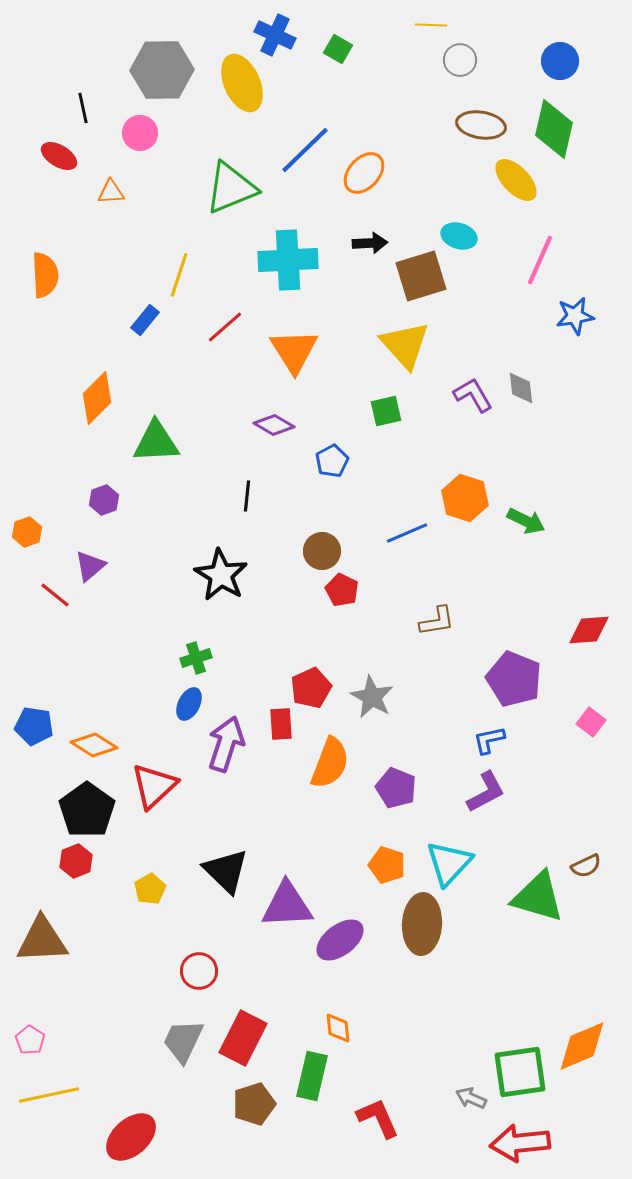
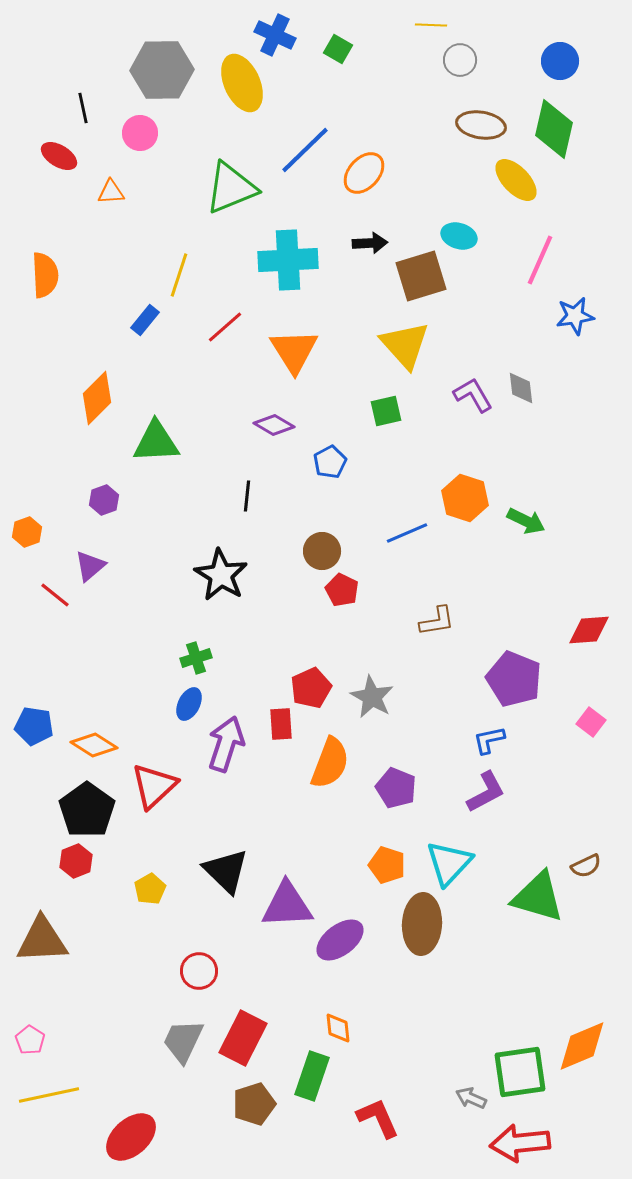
blue pentagon at (332, 461): moved 2 px left, 1 px down
green rectangle at (312, 1076): rotated 6 degrees clockwise
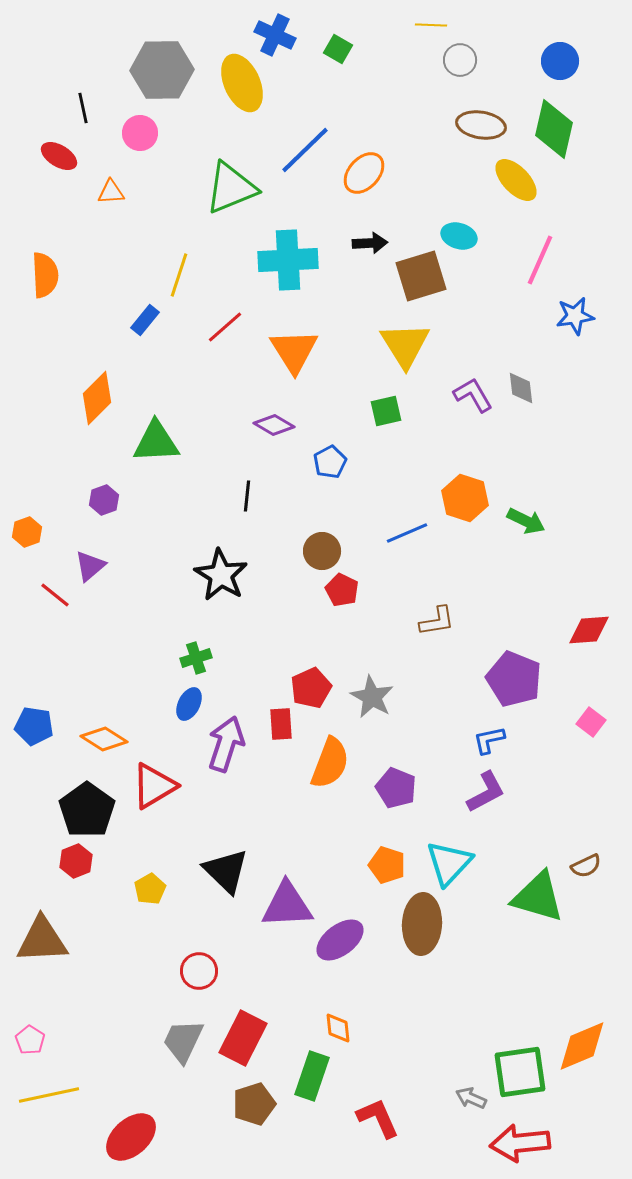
yellow triangle at (405, 345): rotated 10 degrees clockwise
orange diamond at (94, 745): moved 10 px right, 6 px up
red triangle at (154, 786): rotated 12 degrees clockwise
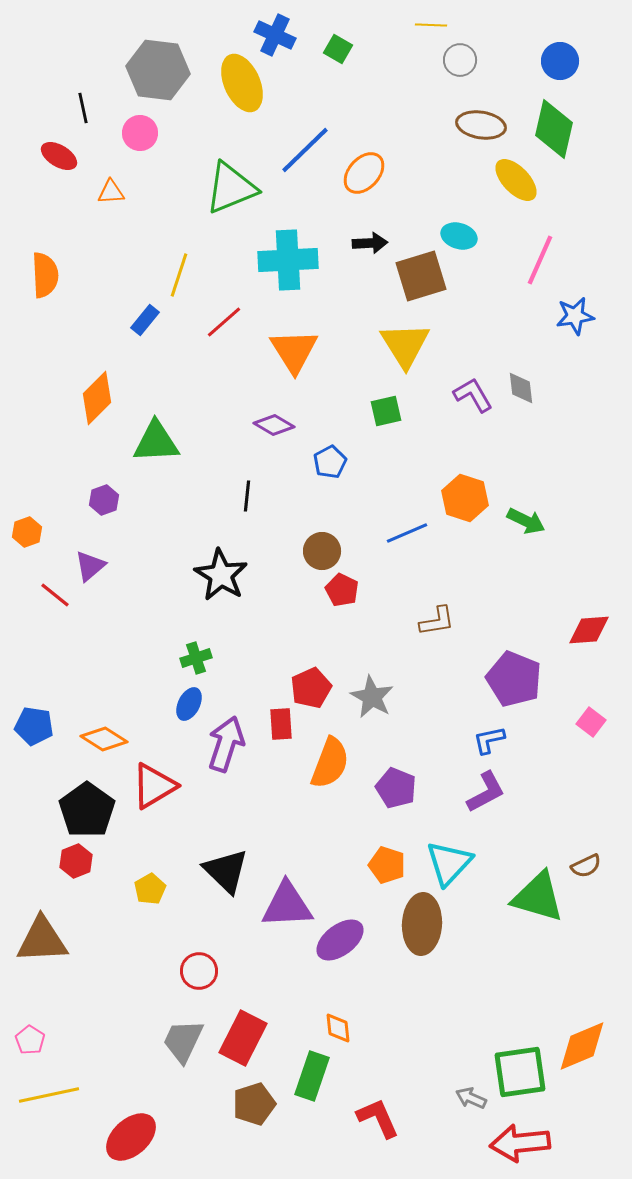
gray hexagon at (162, 70): moved 4 px left; rotated 8 degrees clockwise
red line at (225, 327): moved 1 px left, 5 px up
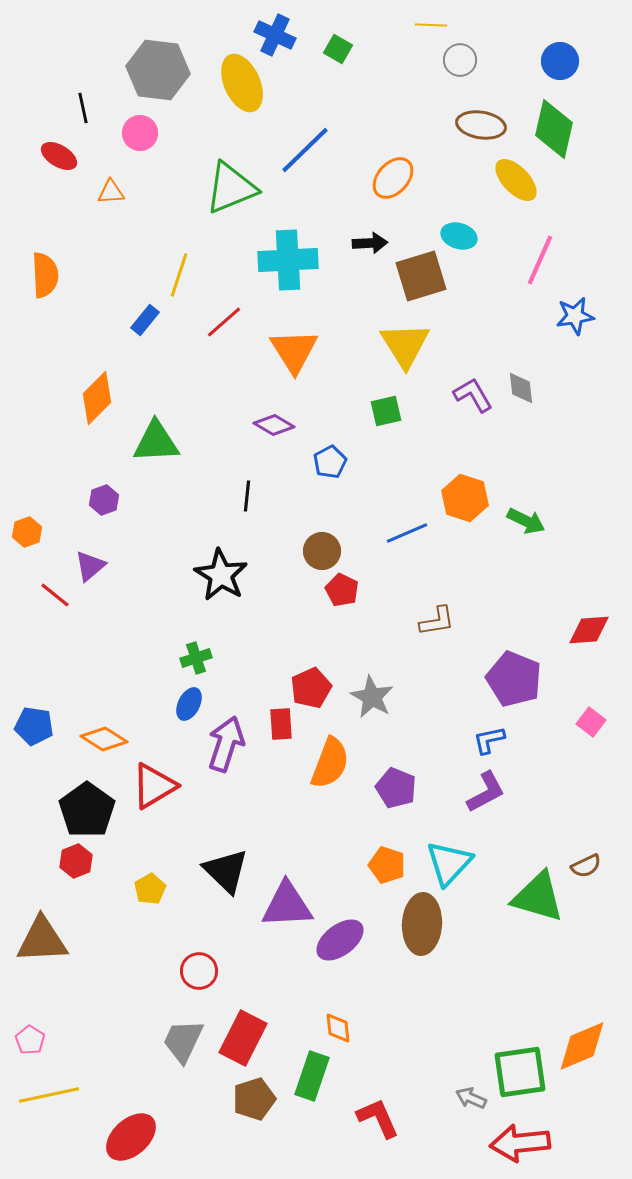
orange ellipse at (364, 173): moved 29 px right, 5 px down
brown pentagon at (254, 1104): moved 5 px up
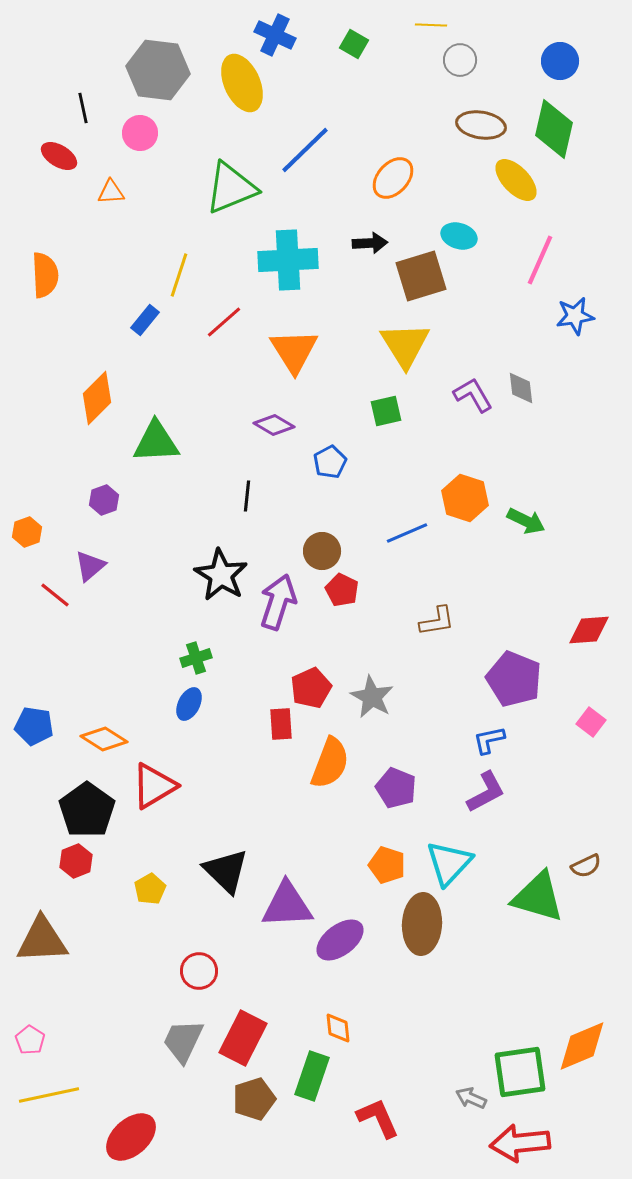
green square at (338, 49): moved 16 px right, 5 px up
purple arrow at (226, 744): moved 52 px right, 142 px up
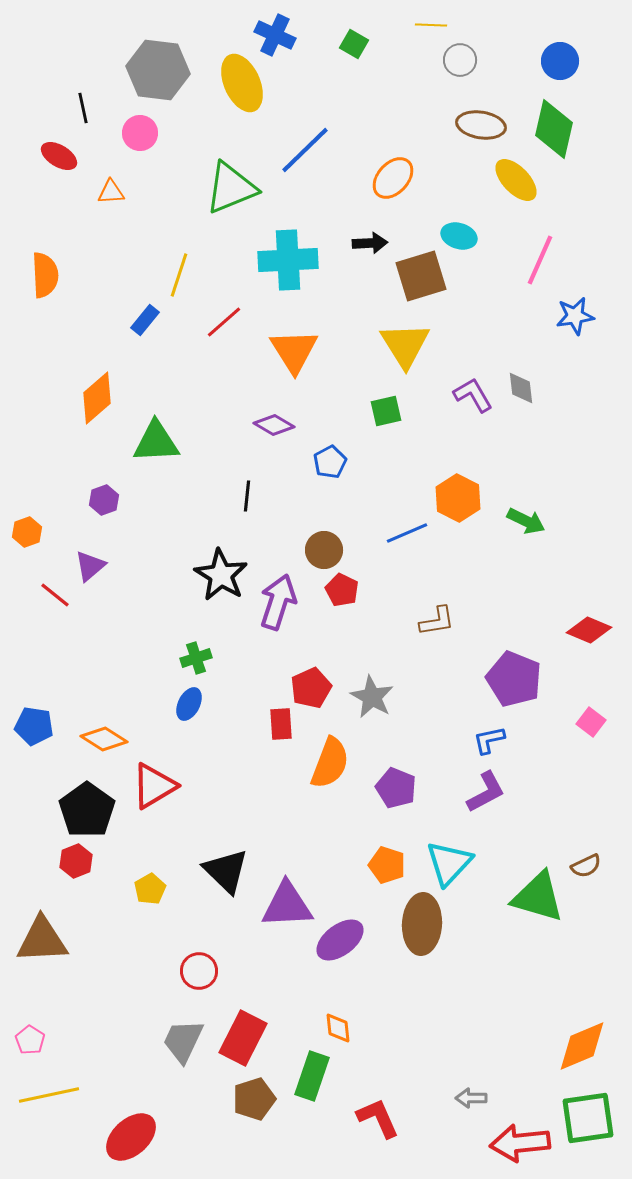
orange diamond at (97, 398): rotated 4 degrees clockwise
orange hexagon at (465, 498): moved 7 px left; rotated 9 degrees clockwise
brown circle at (322, 551): moved 2 px right, 1 px up
red diamond at (589, 630): rotated 27 degrees clockwise
green square at (520, 1072): moved 68 px right, 46 px down
gray arrow at (471, 1098): rotated 24 degrees counterclockwise
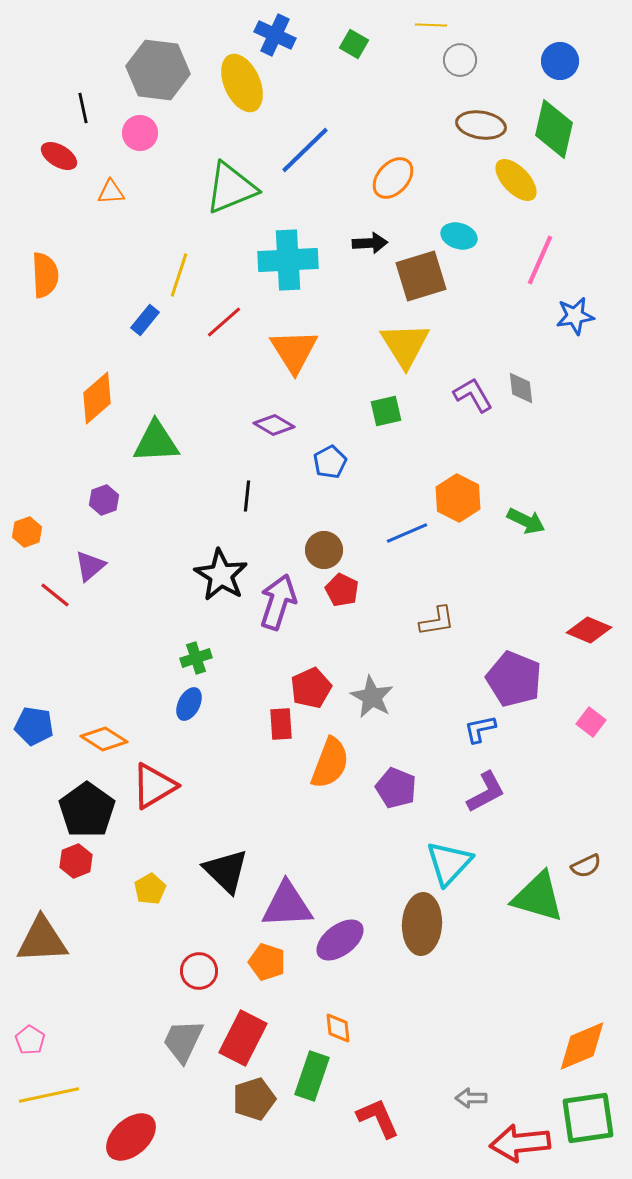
blue L-shape at (489, 740): moved 9 px left, 11 px up
orange pentagon at (387, 865): moved 120 px left, 97 px down
